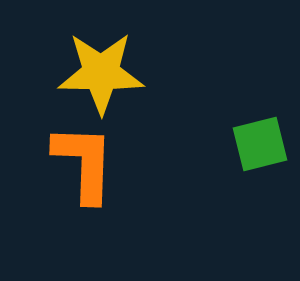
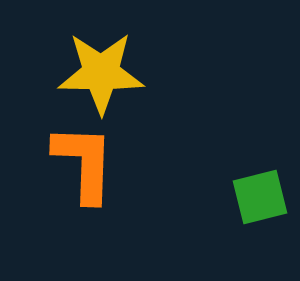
green square: moved 53 px down
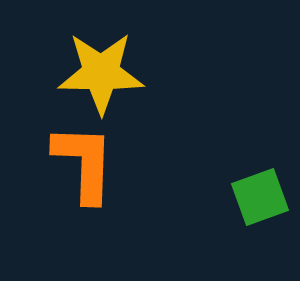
green square: rotated 6 degrees counterclockwise
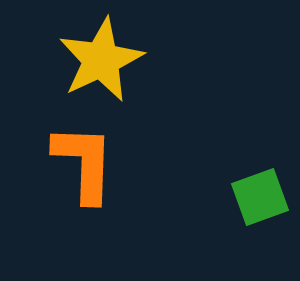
yellow star: moved 13 px up; rotated 26 degrees counterclockwise
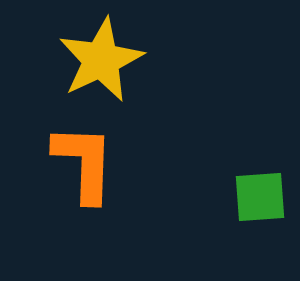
green square: rotated 16 degrees clockwise
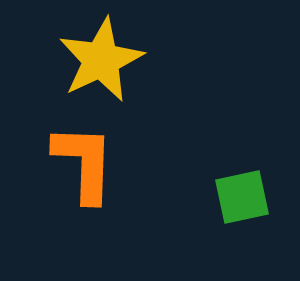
green square: moved 18 px left; rotated 8 degrees counterclockwise
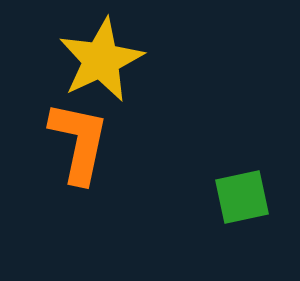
orange L-shape: moved 5 px left, 21 px up; rotated 10 degrees clockwise
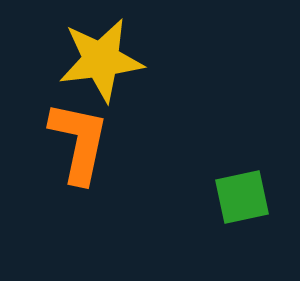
yellow star: rotated 18 degrees clockwise
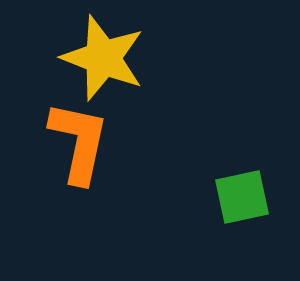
yellow star: moved 2 px right, 2 px up; rotated 28 degrees clockwise
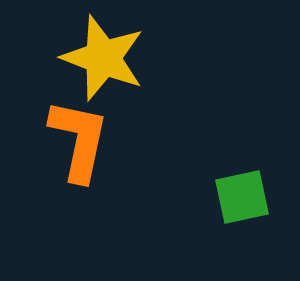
orange L-shape: moved 2 px up
